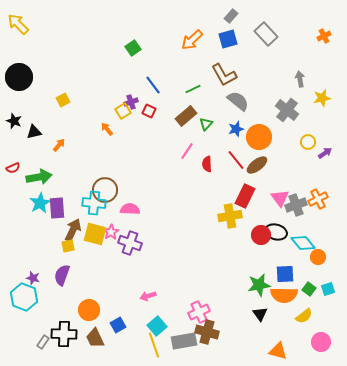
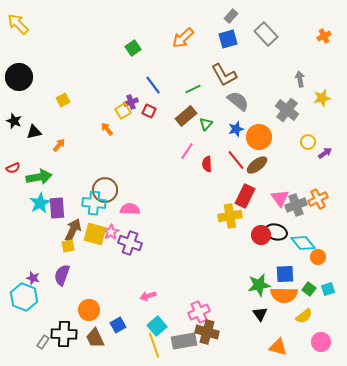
orange arrow at (192, 40): moved 9 px left, 2 px up
orange triangle at (278, 351): moved 4 px up
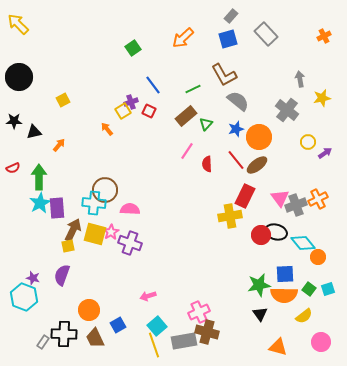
black star at (14, 121): rotated 21 degrees counterclockwise
green arrow at (39, 177): rotated 80 degrees counterclockwise
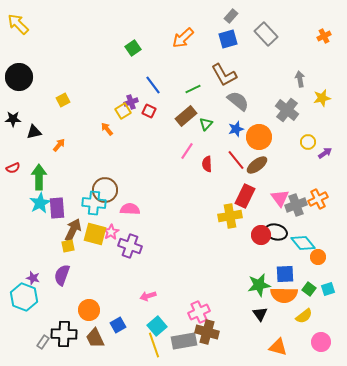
black star at (14, 121): moved 1 px left, 2 px up
purple cross at (130, 243): moved 3 px down
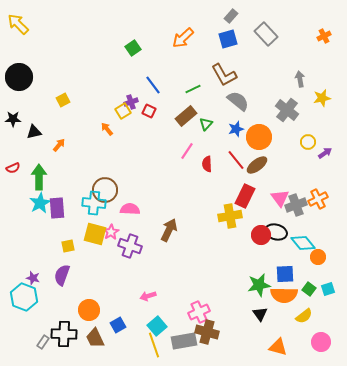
brown arrow at (73, 230): moved 96 px right
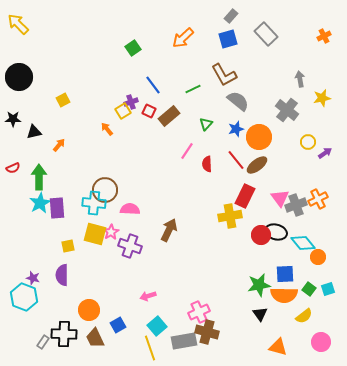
brown rectangle at (186, 116): moved 17 px left
purple semicircle at (62, 275): rotated 20 degrees counterclockwise
yellow line at (154, 345): moved 4 px left, 3 px down
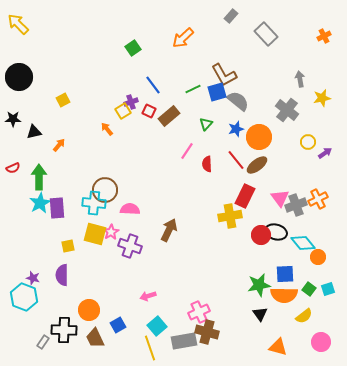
blue square at (228, 39): moved 11 px left, 53 px down
black cross at (64, 334): moved 4 px up
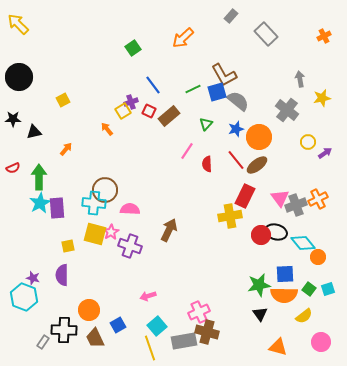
orange arrow at (59, 145): moved 7 px right, 4 px down
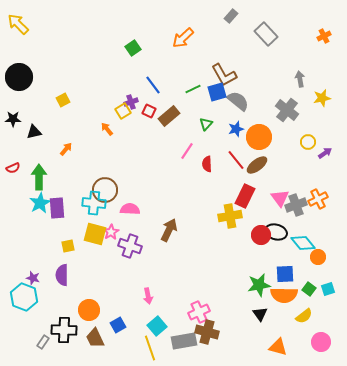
pink arrow at (148, 296): rotated 84 degrees counterclockwise
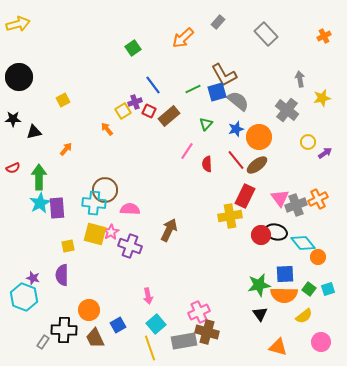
gray rectangle at (231, 16): moved 13 px left, 6 px down
yellow arrow at (18, 24): rotated 120 degrees clockwise
purple cross at (131, 102): moved 4 px right
cyan square at (157, 326): moved 1 px left, 2 px up
